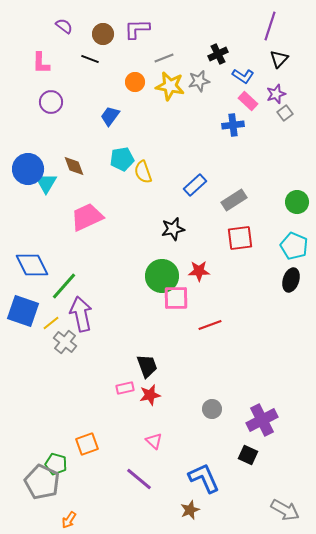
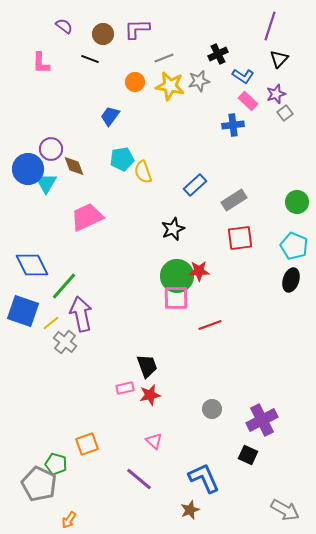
purple circle at (51, 102): moved 47 px down
black star at (173, 229): rotated 10 degrees counterclockwise
green circle at (162, 276): moved 15 px right
gray pentagon at (42, 482): moved 3 px left, 2 px down
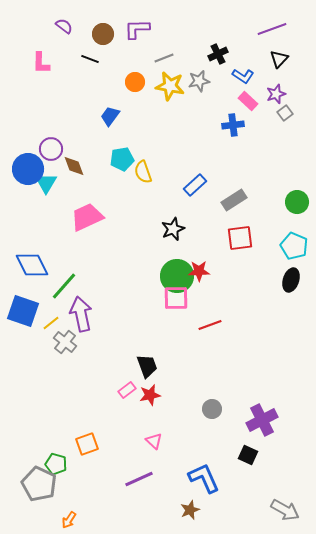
purple line at (270, 26): moved 2 px right, 3 px down; rotated 52 degrees clockwise
pink rectangle at (125, 388): moved 2 px right, 2 px down; rotated 24 degrees counterclockwise
purple line at (139, 479): rotated 64 degrees counterclockwise
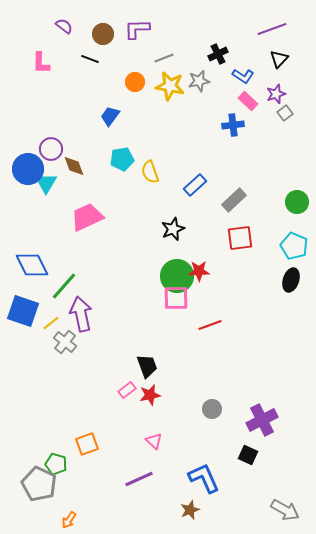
yellow semicircle at (143, 172): moved 7 px right
gray rectangle at (234, 200): rotated 10 degrees counterclockwise
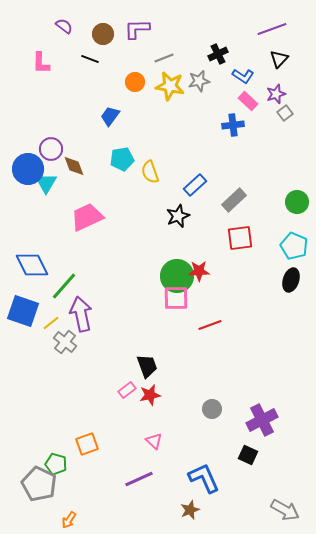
black star at (173, 229): moved 5 px right, 13 px up
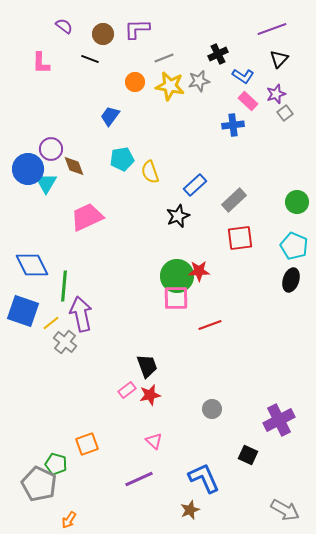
green line at (64, 286): rotated 36 degrees counterclockwise
purple cross at (262, 420): moved 17 px right
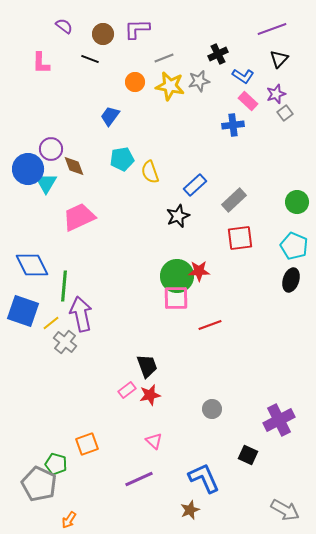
pink trapezoid at (87, 217): moved 8 px left
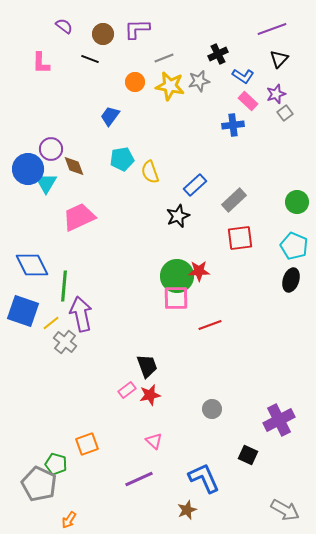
brown star at (190, 510): moved 3 px left
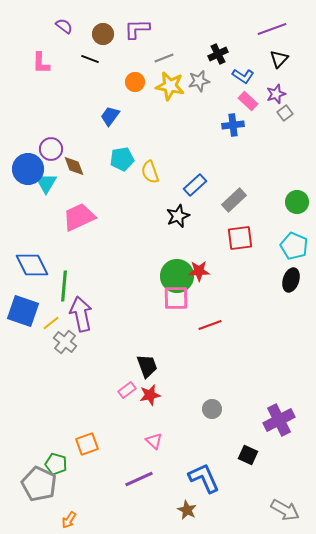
brown star at (187, 510): rotated 24 degrees counterclockwise
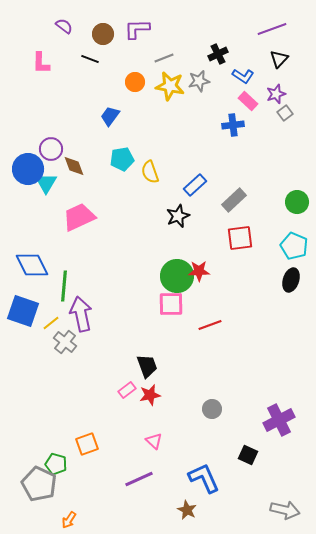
pink square at (176, 298): moved 5 px left, 6 px down
gray arrow at (285, 510): rotated 16 degrees counterclockwise
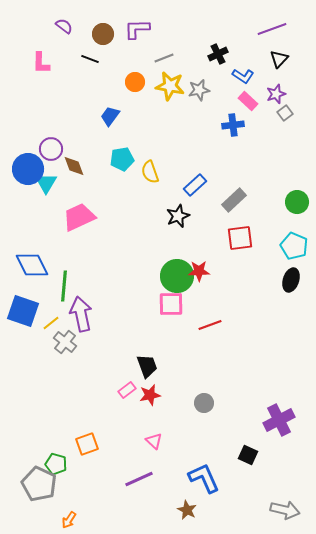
gray star at (199, 81): moved 9 px down
gray circle at (212, 409): moved 8 px left, 6 px up
